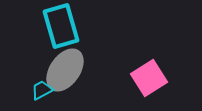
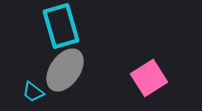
cyan trapezoid: moved 9 px left, 2 px down; rotated 115 degrees counterclockwise
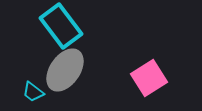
cyan rectangle: rotated 21 degrees counterclockwise
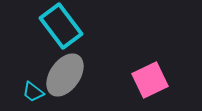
gray ellipse: moved 5 px down
pink square: moved 1 px right, 2 px down; rotated 6 degrees clockwise
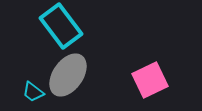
gray ellipse: moved 3 px right
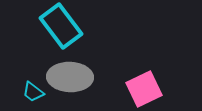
gray ellipse: moved 2 px right, 2 px down; rotated 57 degrees clockwise
pink square: moved 6 px left, 9 px down
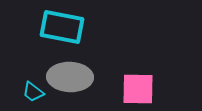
cyan rectangle: moved 1 px right, 1 px down; rotated 42 degrees counterclockwise
pink square: moved 6 px left; rotated 27 degrees clockwise
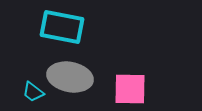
gray ellipse: rotated 9 degrees clockwise
pink square: moved 8 px left
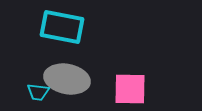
gray ellipse: moved 3 px left, 2 px down
cyan trapezoid: moved 5 px right; rotated 30 degrees counterclockwise
